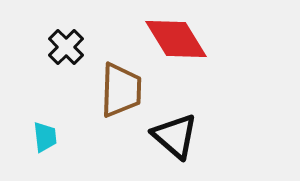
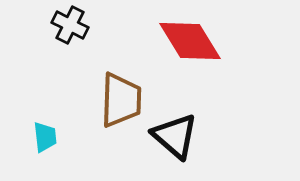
red diamond: moved 14 px right, 2 px down
black cross: moved 4 px right, 22 px up; rotated 18 degrees counterclockwise
brown trapezoid: moved 10 px down
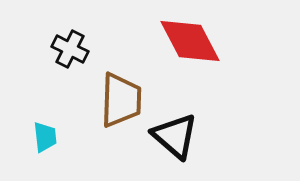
black cross: moved 24 px down
red diamond: rotated 4 degrees clockwise
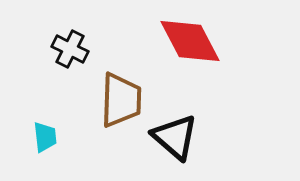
black triangle: moved 1 px down
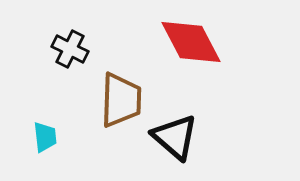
red diamond: moved 1 px right, 1 px down
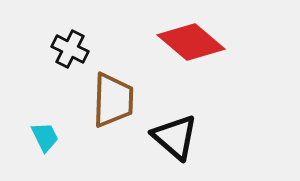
red diamond: rotated 22 degrees counterclockwise
brown trapezoid: moved 8 px left
cyan trapezoid: rotated 20 degrees counterclockwise
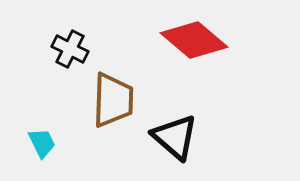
red diamond: moved 3 px right, 2 px up
cyan trapezoid: moved 3 px left, 6 px down
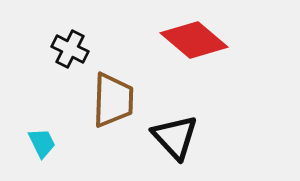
black triangle: rotated 6 degrees clockwise
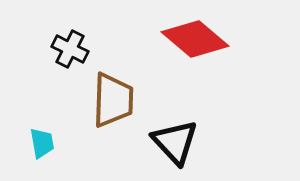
red diamond: moved 1 px right, 1 px up
black triangle: moved 5 px down
cyan trapezoid: rotated 16 degrees clockwise
